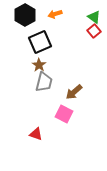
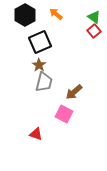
orange arrow: moved 1 px right; rotated 56 degrees clockwise
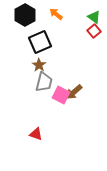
pink square: moved 3 px left, 19 px up
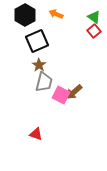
orange arrow: rotated 16 degrees counterclockwise
black square: moved 3 px left, 1 px up
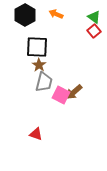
black square: moved 6 px down; rotated 25 degrees clockwise
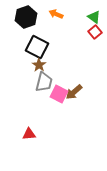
black hexagon: moved 1 px right, 2 px down; rotated 10 degrees clockwise
red square: moved 1 px right, 1 px down
black square: rotated 25 degrees clockwise
pink square: moved 2 px left, 1 px up
red triangle: moved 7 px left; rotated 24 degrees counterclockwise
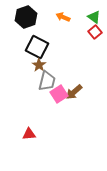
orange arrow: moved 7 px right, 3 px down
gray trapezoid: moved 3 px right, 1 px up
pink square: rotated 30 degrees clockwise
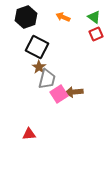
red square: moved 1 px right, 2 px down; rotated 16 degrees clockwise
brown star: moved 2 px down
gray trapezoid: moved 2 px up
brown arrow: rotated 36 degrees clockwise
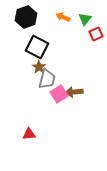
green triangle: moved 9 px left, 2 px down; rotated 32 degrees clockwise
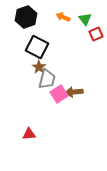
green triangle: rotated 16 degrees counterclockwise
